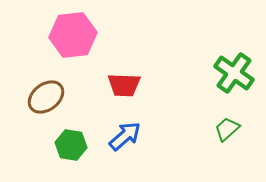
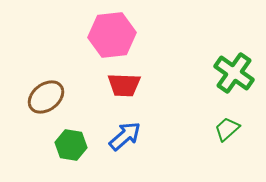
pink hexagon: moved 39 px right
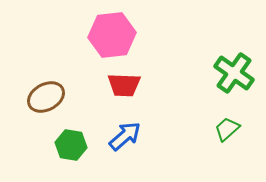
brown ellipse: rotated 9 degrees clockwise
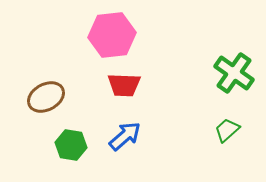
green trapezoid: moved 1 px down
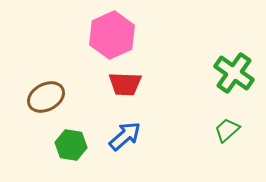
pink hexagon: rotated 18 degrees counterclockwise
red trapezoid: moved 1 px right, 1 px up
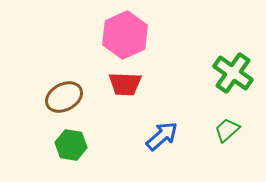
pink hexagon: moved 13 px right
green cross: moved 1 px left
brown ellipse: moved 18 px right
blue arrow: moved 37 px right
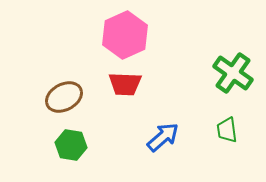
green trapezoid: rotated 56 degrees counterclockwise
blue arrow: moved 1 px right, 1 px down
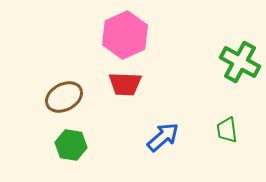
green cross: moved 7 px right, 11 px up; rotated 6 degrees counterclockwise
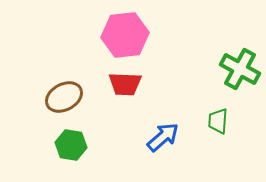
pink hexagon: rotated 18 degrees clockwise
green cross: moved 7 px down
green trapezoid: moved 9 px left, 9 px up; rotated 12 degrees clockwise
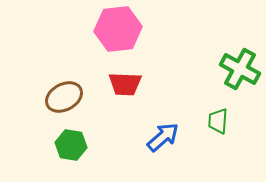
pink hexagon: moved 7 px left, 6 px up
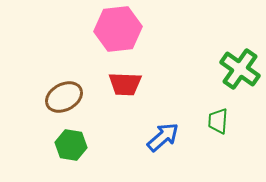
green cross: rotated 6 degrees clockwise
